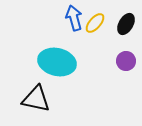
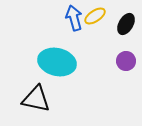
yellow ellipse: moved 7 px up; rotated 15 degrees clockwise
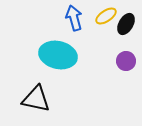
yellow ellipse: moved 11 px right
cyan ellipse: moved 1 px right, 7 px up
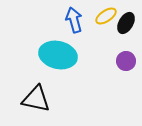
blue arrow: moved 2 px down
black ellipse: moved 1 px up
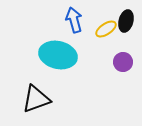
yellow ellipse: moved 13 px down
black ellipse: moved 2 px up; rotated 15 degrees counterclockwise
purple circle: moved 3 px left, 1 px down
black triangle: rotated 32 degrees counterclockwise
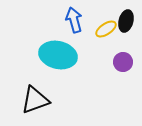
black triangle: moved 1 px left, 1 px down
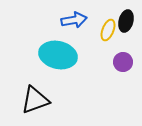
blue arrow: rotated 95 degrees clockwise
yellow ellipse: moved 2 px right, 1 px down; rotated 35 degrees counterclockwise
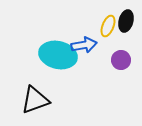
blue arrow: moved 10 px right, 25 px down
yellow ellipse: moved 4 px up
purple circle: moved 2 px left, 2 px up
